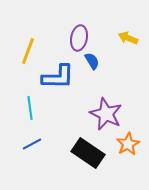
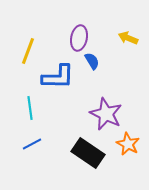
orange star: rotated 15 degrees counterclockwise
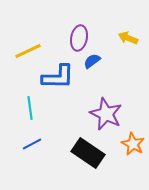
yellow line: rotated 44 degrees clockwise
blue semicircle: rotated 96 degrees counterclockwise
orange star: moved 5 px right
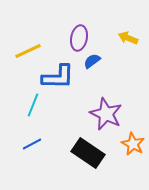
cyan line: moved 3 px right, 3 px up; rotated 30 degrees clockwise
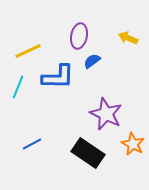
purple ellipse: moved 2 px up
cyan line: moved 15 px left, 18 px up
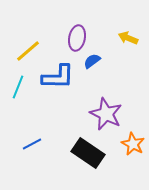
purple ellipse: moved 2 px left, 2 px down
yellow line: rotated 16 degrees counterclockwise
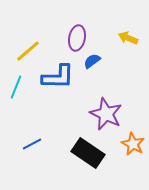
cyan line: moved 2 px left
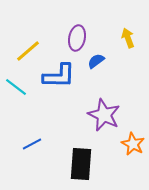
yellow arrow: rotated 48 degrees clockwise
blue semicircle: moved 4 px right
blue L-shape: moved 1 px right, 1 px up
cyan line: rotated 75 degrees counterclockwise
purple star: moved 2 px left, 1 px down
black rectangle: moved 7 px left, 11 px down; rotated 60 degrees clockwise
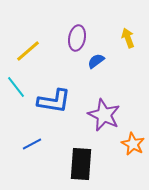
blue L-shape: moved 5 px left, 25 px down; rotated 8 degrees clockwise
cyan line: rotated 15 degrees clockwise
